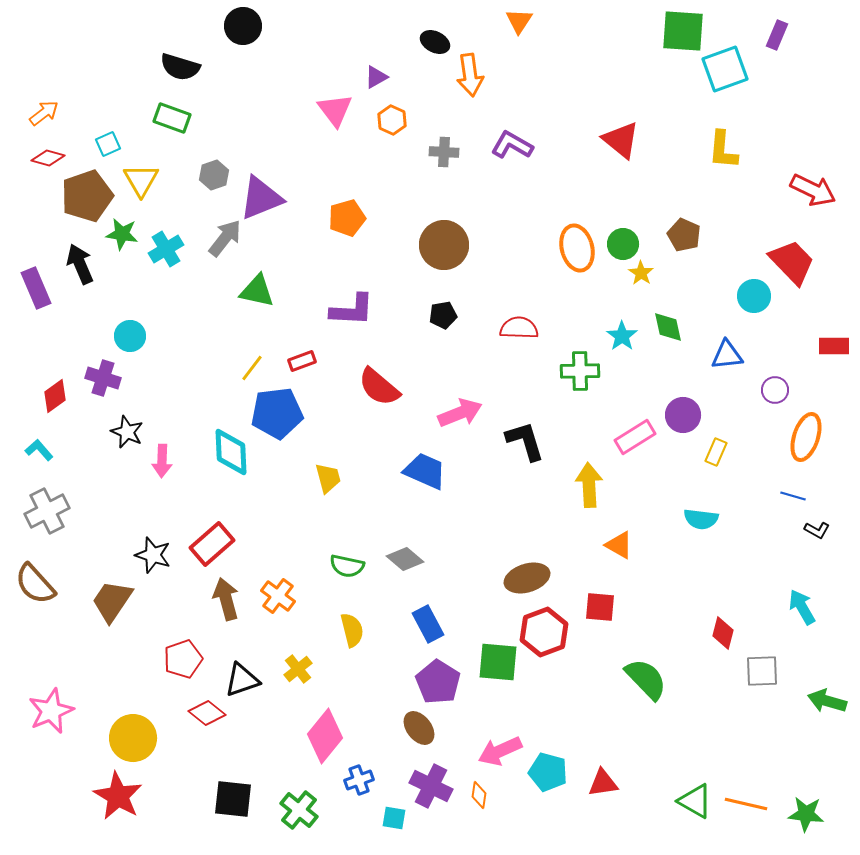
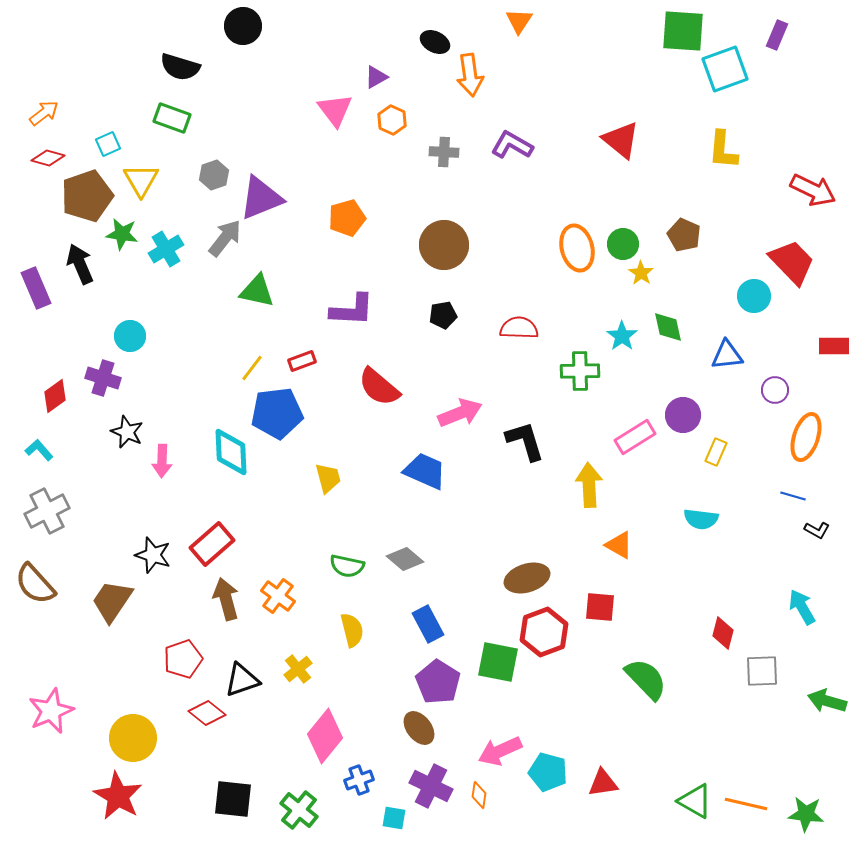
green square at (498, 662): rotated 6 degrees clockwise
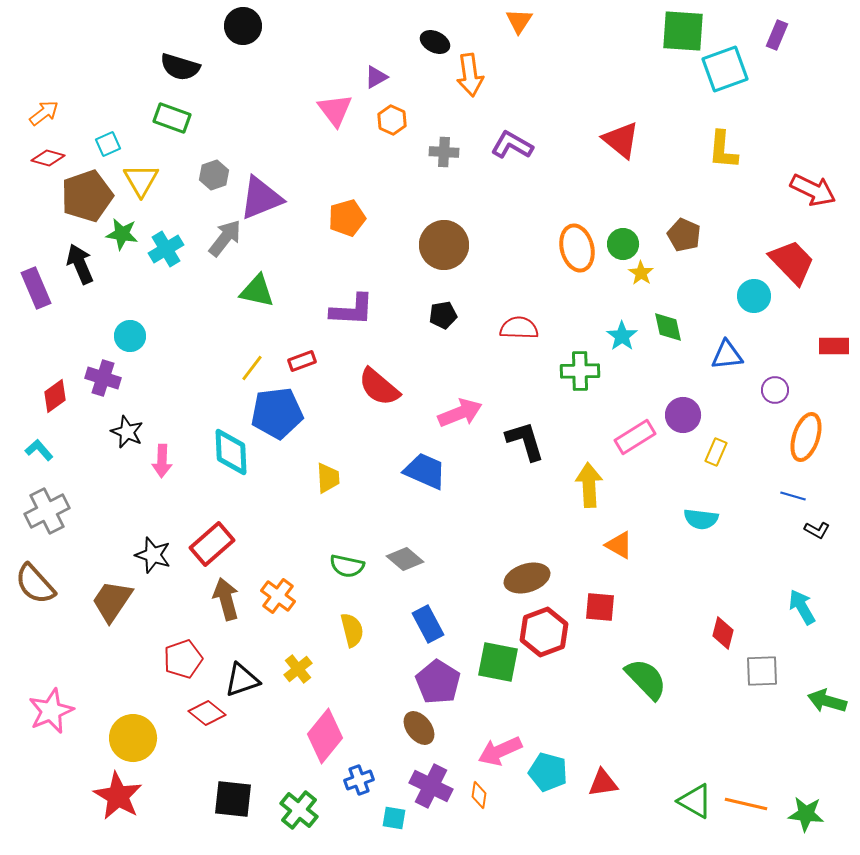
yellow trapezoid at (328, 478): rotated 12 degrees clockwise
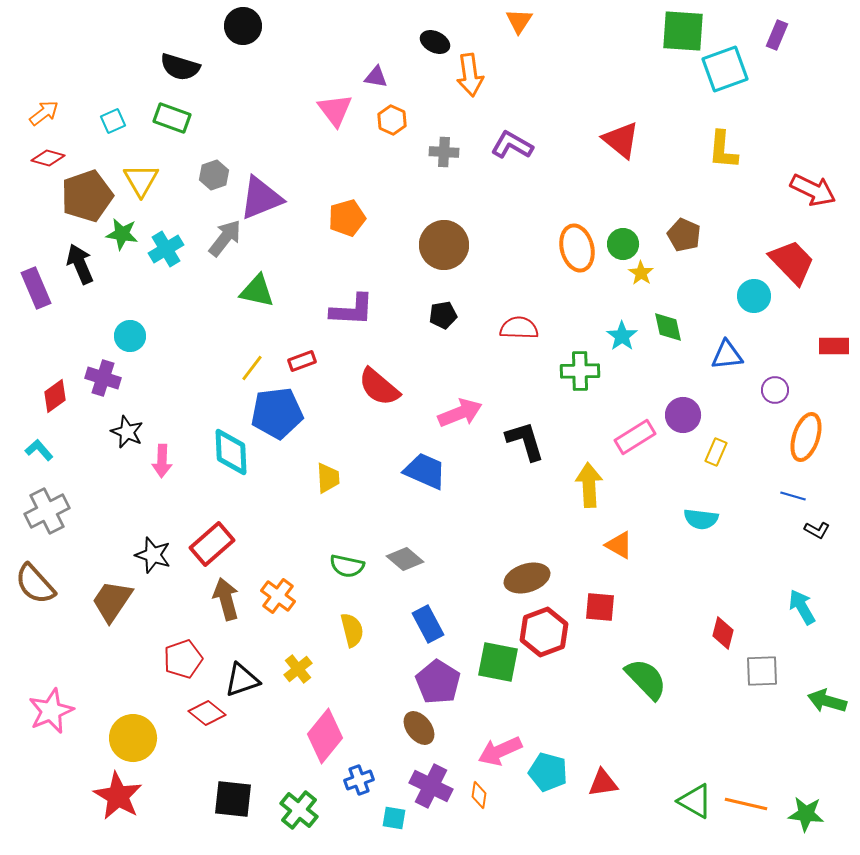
purple triangle at (376, 77): rotated 40 degrees clockwise
cyan square at (108, 144): moved 5 px right, 23 px up
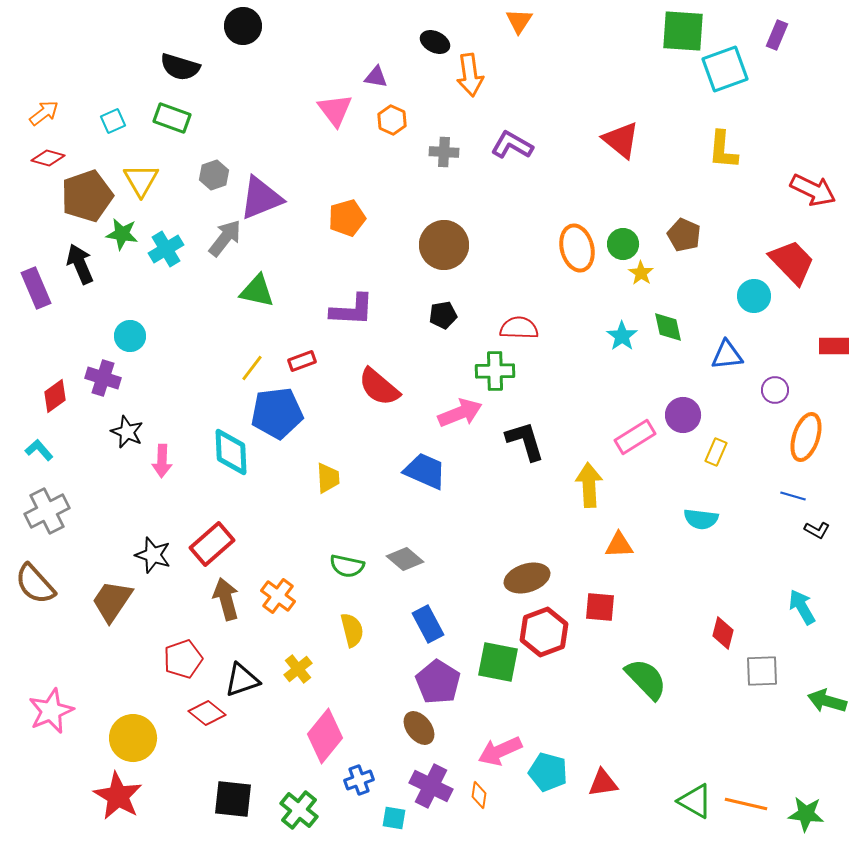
green cross at (580, 371): moved 85 px left
orange triangle at (619, 545): rotated 32 degrees counterclockwise
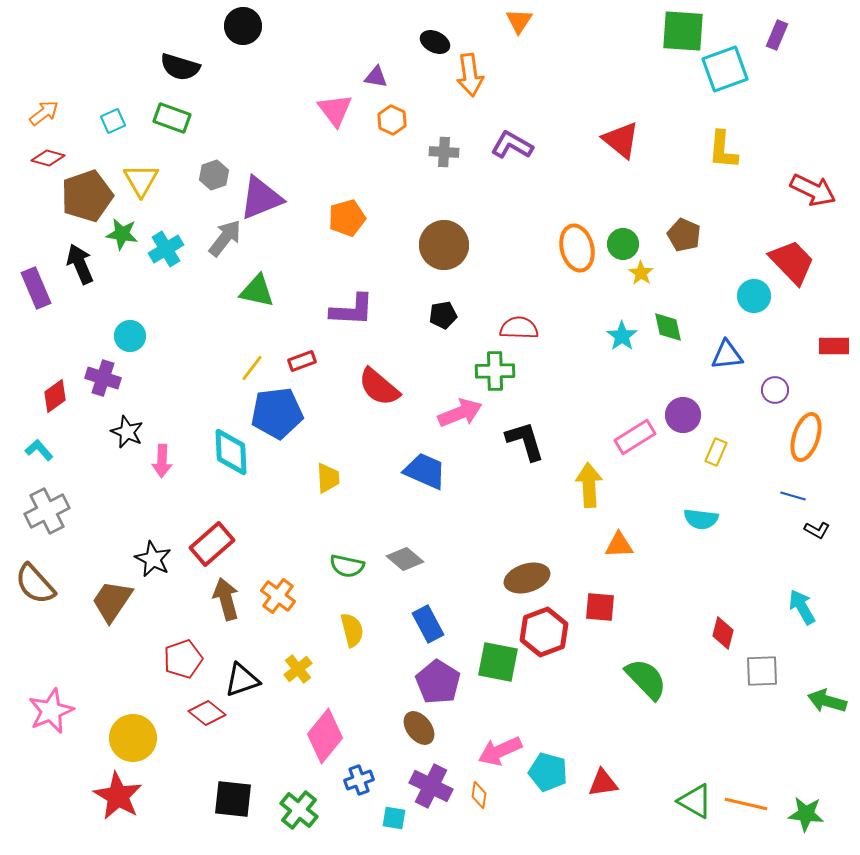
black star at (153, 555): moved 4 px down; rotated 9 degrees clockwise
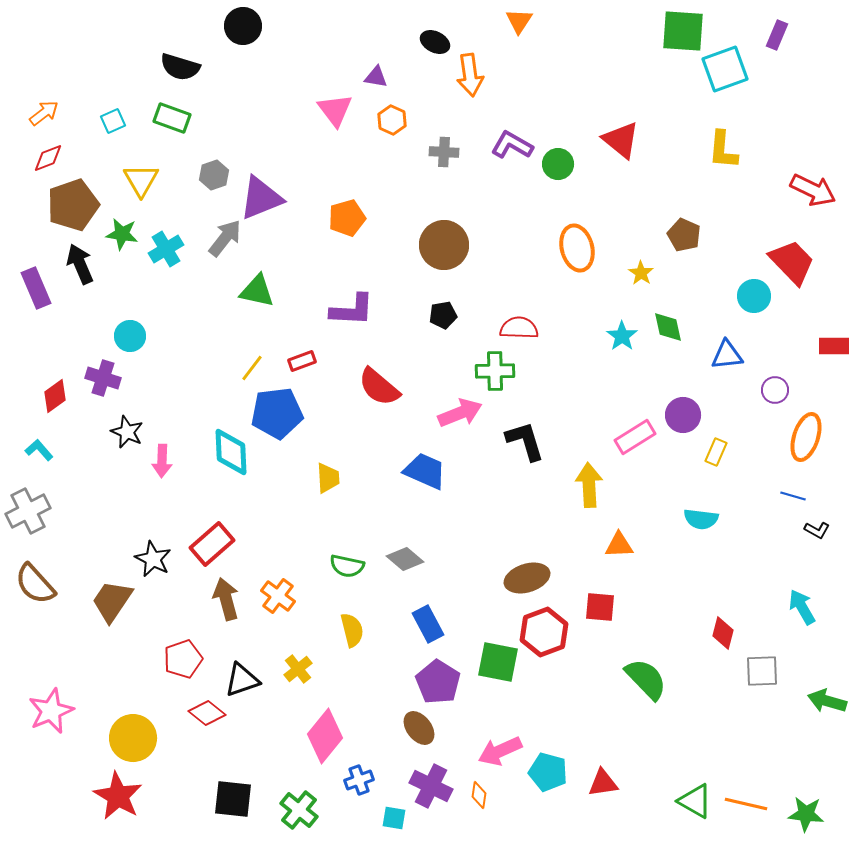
red diamond at (48, 158): rotated 36 degrees counterclockwise
brown pentagon at (87, 196): moved 14 px left, 9 px down
green circle at (623, 244): moved 65 px left, 80 px up
gray cross at (47, 511): moved 19 px left
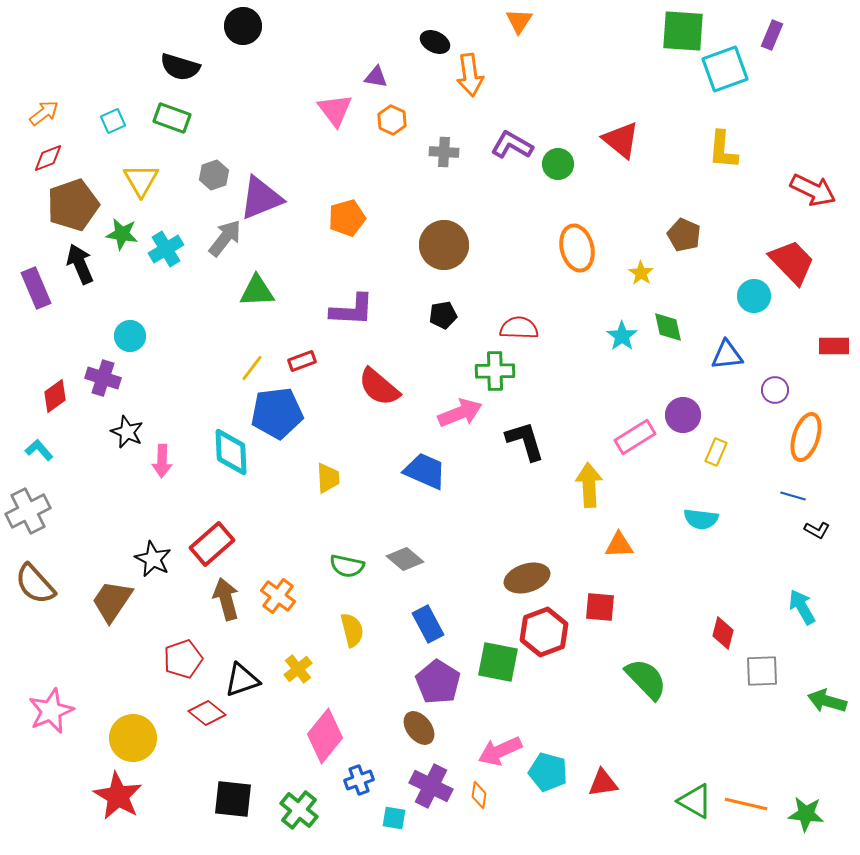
purple rectangle at (777, 35): moved 5 px left
green triangle at (257, 291): rotated 15 degrees counterclockwise
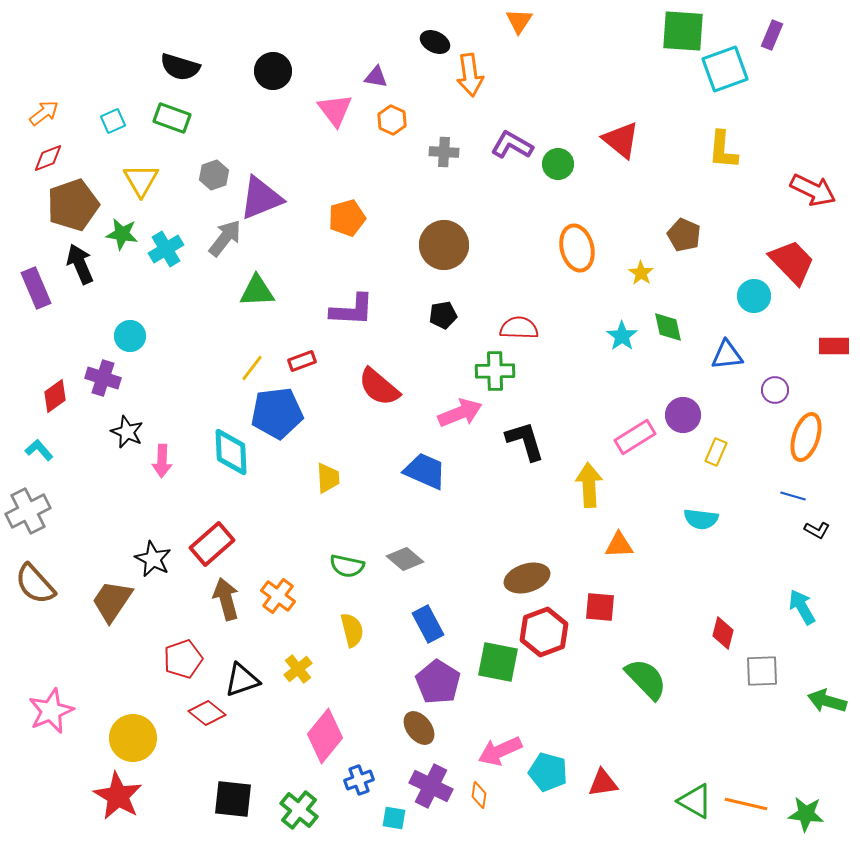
black circle at (243, 26): moved 30 px right, 45 px down
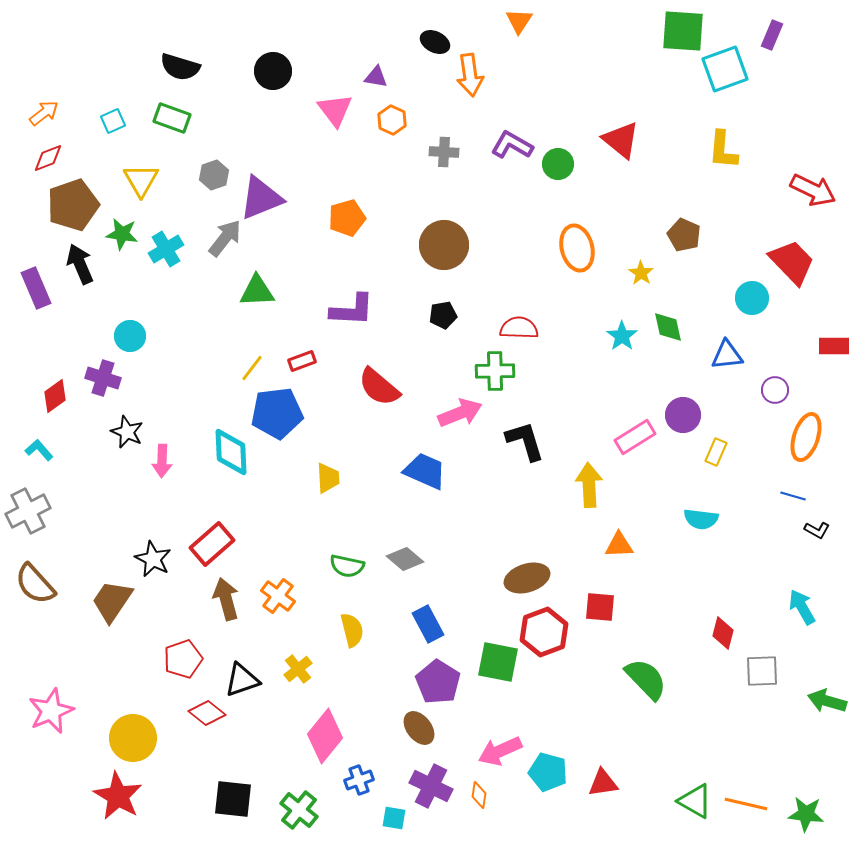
cyan circle at (754, 296): moved 2 px left, 2 px down
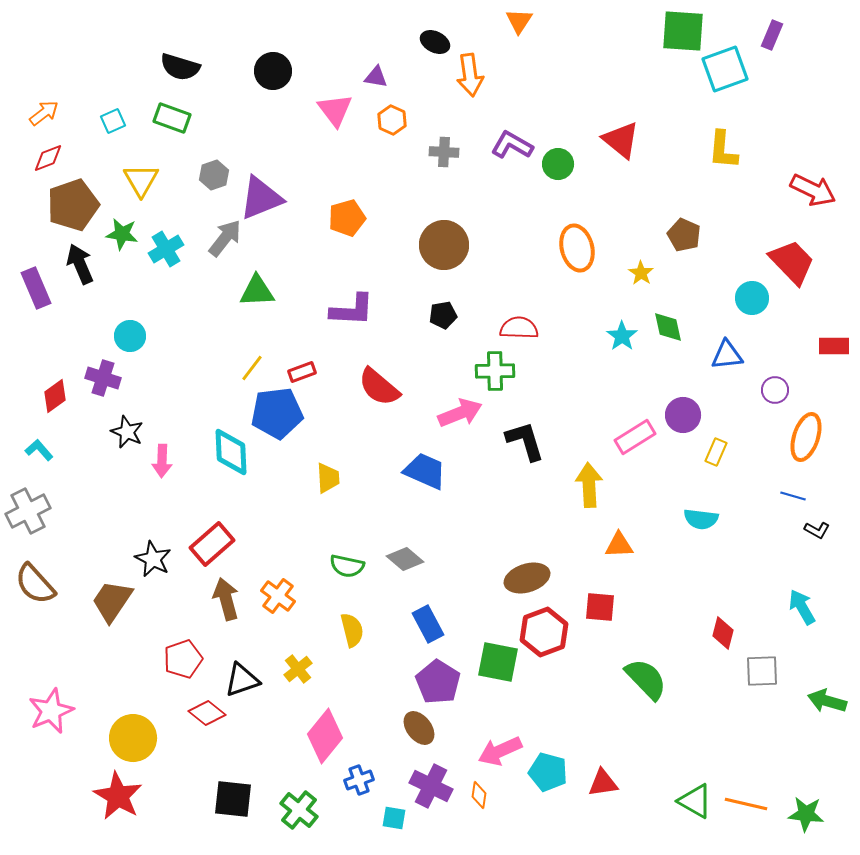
red rectangle at (302, 361): moved 11 px down
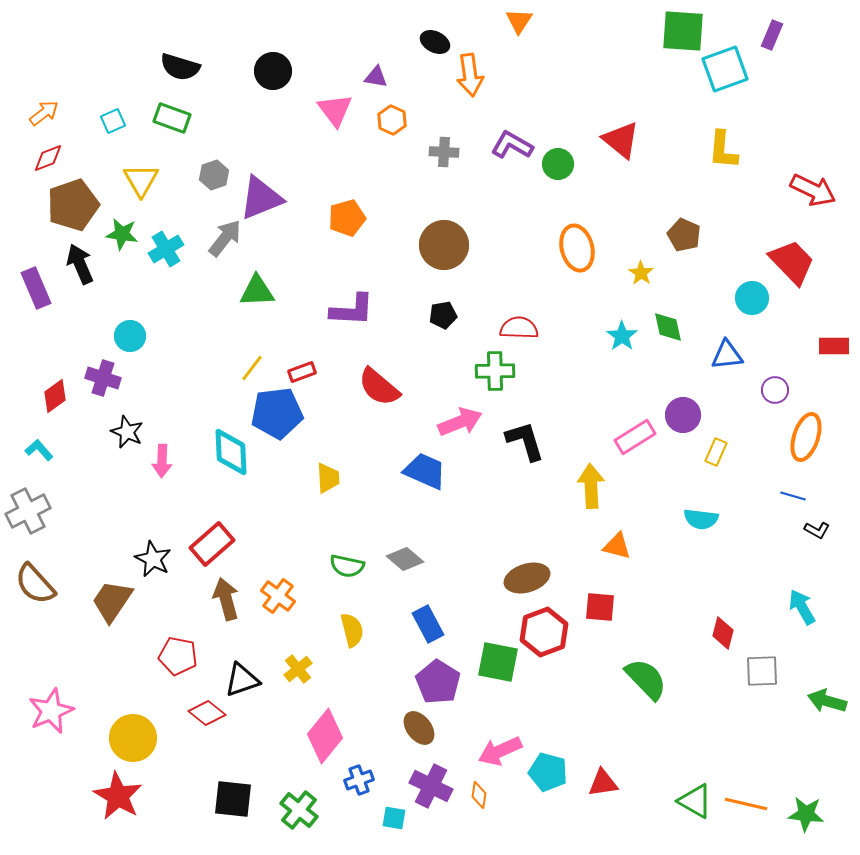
pink arrow at (460, 413): moved 9 px down
yellow arrow at (589, 485): moved 2 px right, 1 px down
orange triangle at (619, 545): moved 2 px left, 1 px down; rotated 16 degrees clockwise
red pentagon at (183, 659): moved 5 px left, 3 px up; rotated 30 degrees clockwise
